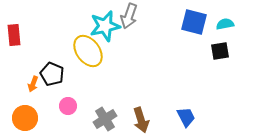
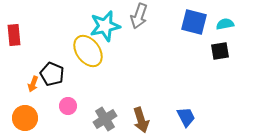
gray arrow: moved 10 px right
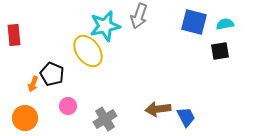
brown arrow: moved 17 px right, 11 px up; rotated 100 degrees clockwise
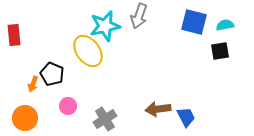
cyan semicircle: moved 1 px down
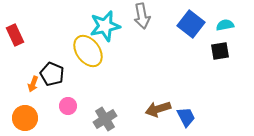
gray arrow: moved 3 px right; rotated 30 degrees counterclockwise
blue square: moved 3 px left, 2 px down; rotated 24 degrees clockwise
red rectangle: moved 1 px right; rotated 20 degrees counterclockwise
brown arrow: rotated 10 degrees counterclockwise
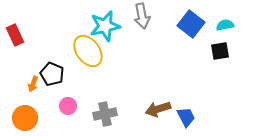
gray cross: moved 5 px up; rotated 20 degrees clockwise
